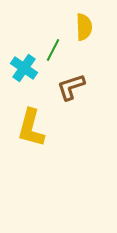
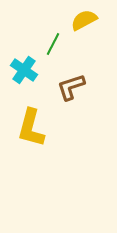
yellow semicircle: moved 7 px up; rotated 116 degrees counterclockwise
green line: moved 6 px up
cyan cross: moved 2 px down
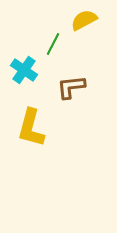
brown L-shape: rotated 12 degrees clockwise
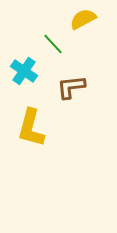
yellow semicircle: moved 1 px left, 1 px up
green line: rotated 70 degrees counterclockwise
cyan cross: moved 1 px down
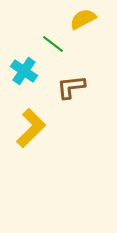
green line: rotated 10 degrees counterclockwise
yellow L-shape: rotated 150 degrees counterclockwise
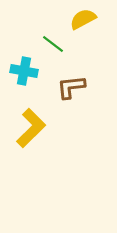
cyan cross: rotated 24 degrees counterclockwise
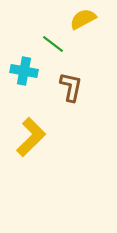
brown L-shape: rotated 108 degrees clockwise
yellow L-shape: moved 9 px down
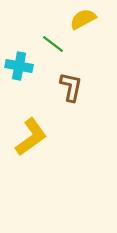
cyan cross: moved 5 px left, 5 px up
yellow L-shape: rotated 9 degrees clockwise
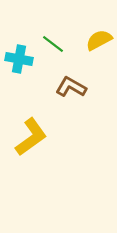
yellow semicircle: moved 16 px right, 21 px down
cyan cross: moved 7 px up
brown L-shape: rotated 72 degrees counterclockwise
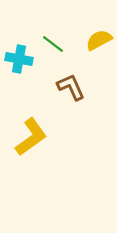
brown L-shape: rotated 36 degrees clockwise
